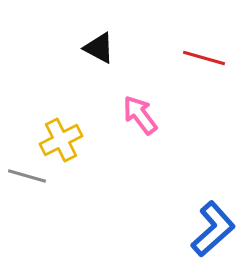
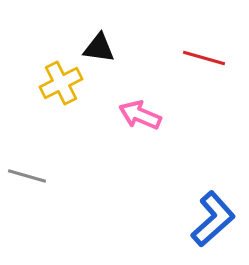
black triangle: rotated 20 degrees counterclockwise
pink arrow: rotated 30 degrees counterclockwise
yellow cross: moved 57 px up
blue L-shape: moved 10 px up
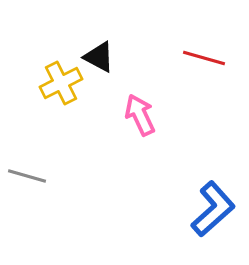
black triangle: moved 9 px down; rotated 20 degrees clockwise
pink arrow: rotated 42 degrees clockwise
blue L-shape: moved 10 px up
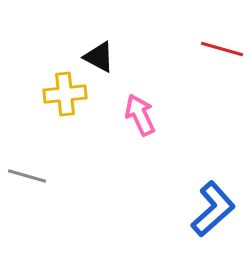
red line: moved 18 px right, 9 px up
yellow cross: moved 4 px right, 11 px down; rotated 21 degrees clockwise
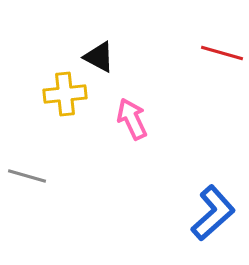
red line: moved 4 px down
pink arrow: moved 8 px left, 4 px down
blue L-shape: moved 4 px down
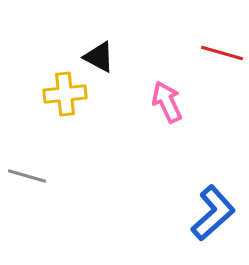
pink arrow: moved 35 px right, 17 px up
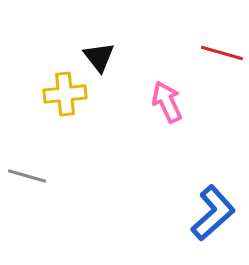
black triangle: rotated 24 degrees clockwise
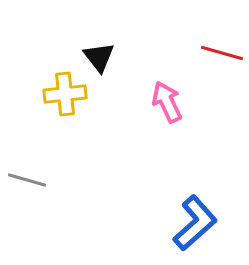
gray line: moved 4 px down
blue L-shape: moved 18 px left, 10 px down
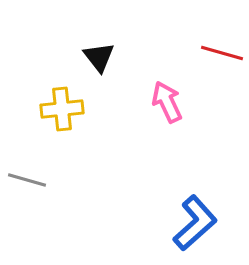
yellow cross: moved 3 px left, 15 px down
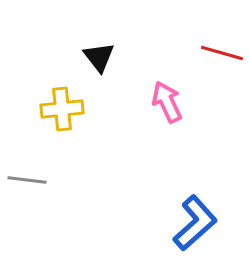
gray line: rotated 9 degrees counterclockwise
